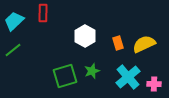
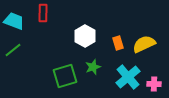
cyan trapezoid: rotated 65 degrees clockwise
green star: moved 1 px right, 4 px up
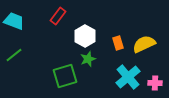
red rectangle: moved 15 px right, 3 px down; rotated 36 degrees clockwise
green line: moved 1 px right, 5 px down
green star: moved 5 px left, 8 px up
pink cross: moved 1 px right, 1 px up
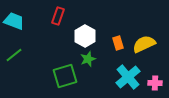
red rectangle: rotated 18 degrees counterclockwise
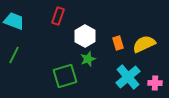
green line: rotated 24 degrees counterclockwise
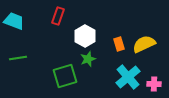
orange rectangle: moved 1 px right, 1 px down
green line: moved 4 px right, 3 px down; rotated 54 degrees clockwise
pink cross: moved 1 px left, 1 px down
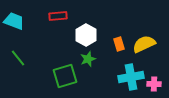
red rectangle: rotated 66 degrees clockwise
white hexagon: moved 1 px right, 1 px up
green line: rotated 60 degrees clockwise
cyan cross: moved 3 px right; rotated 30 degrees clockwise
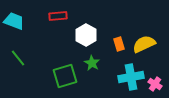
green star: moved 4 px right, 4 px down; rotated 21 degrees counterclockwise
pink cross: moved 1 px right; rotated 32 degrees clockwise
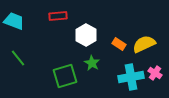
orange rectangle: rotated 40 degrees counterclockwise
pink cross: moved 11 px up
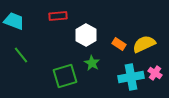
green line: moved 3 px right, 3 px up
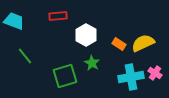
yellow semicircle: moved 1 px left, 1 px up
green line: moved 4 px right, 1 px down
